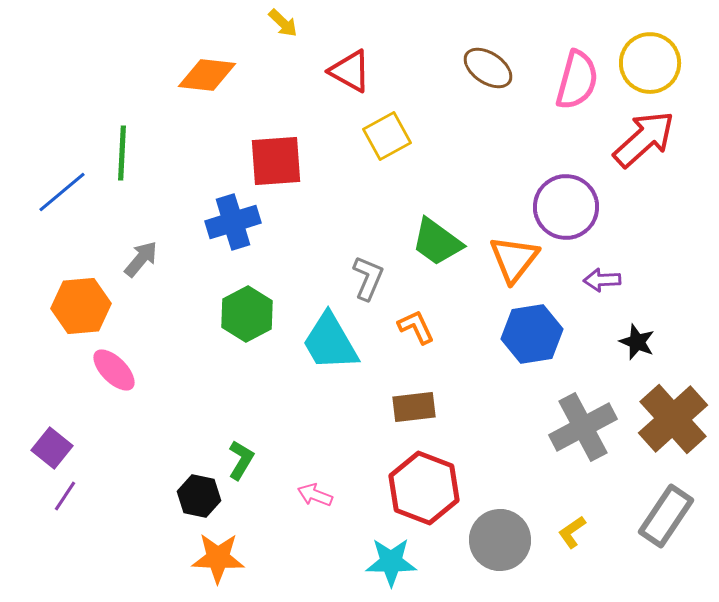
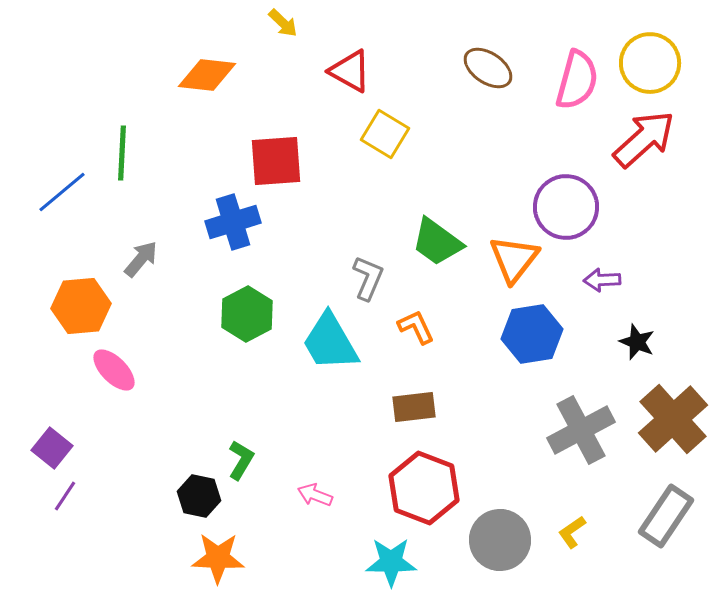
yellow square: moved 2 px left, 2 px up; rotated 30 degrees counterclockwise
gray cross: moved 2 px left, 3 px down
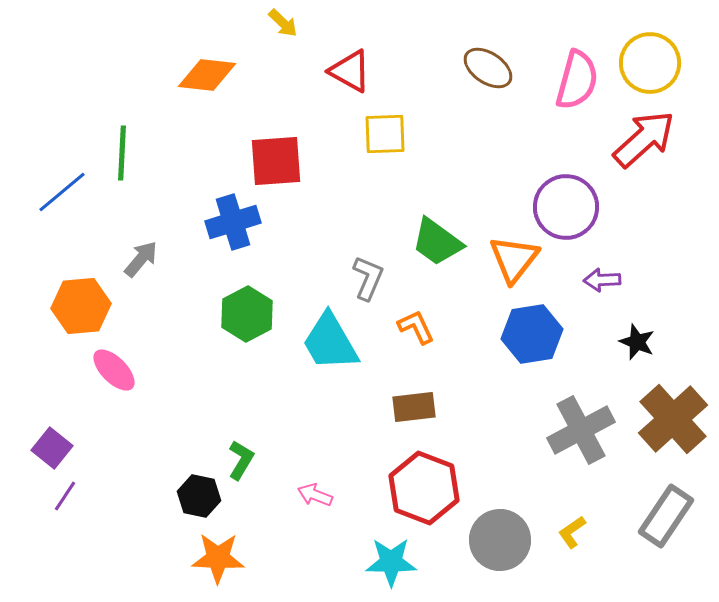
yellow square: rotated 33 degrees counterclockwise
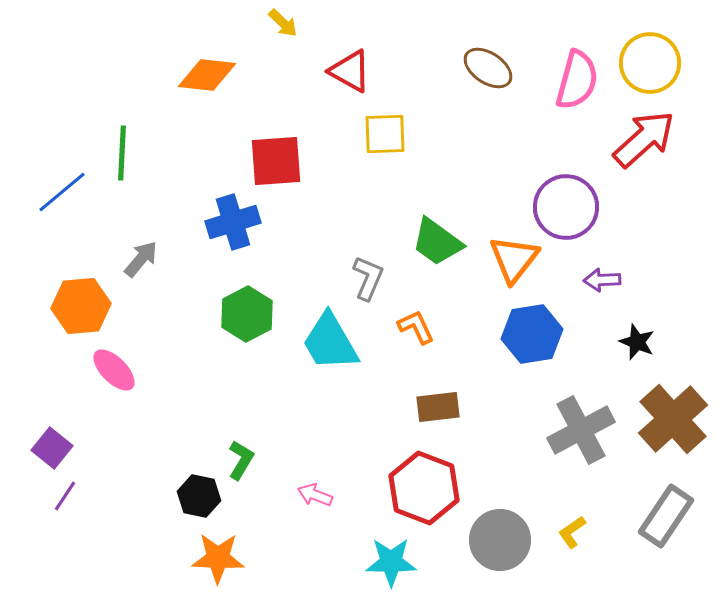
brown rectangle: moved 24 px right
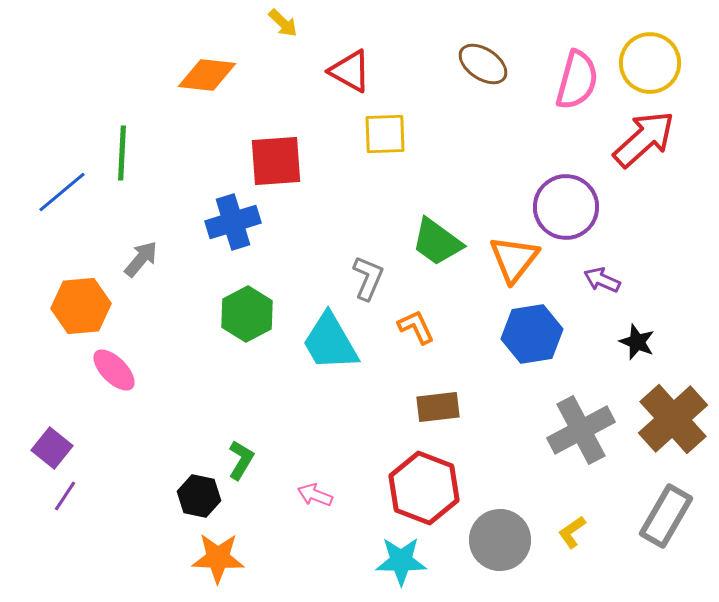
brown ellipse: moved 5 px left, 4 px up
purple arrow: rotated 27 degrees clockwise
gray rectangle: rotated 4 degrees counterclockwise
cyan star: moved 10 px right, 1 px up
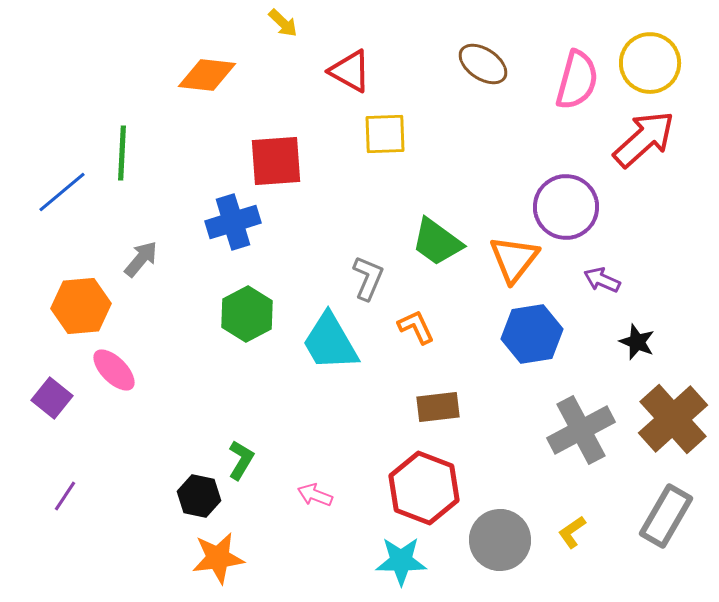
purple square: moved 50 px up
orange star: rotated 10 degrees counterclockwise
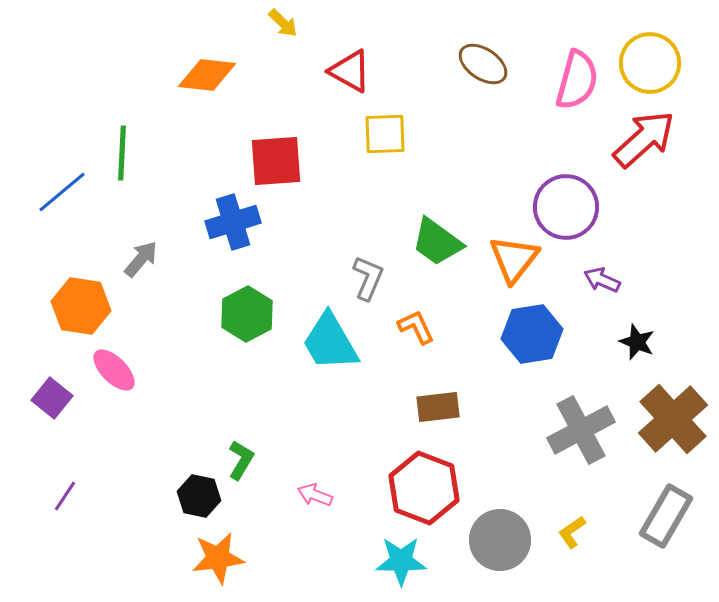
orange hexagon: rotated 14 degrees clockwise
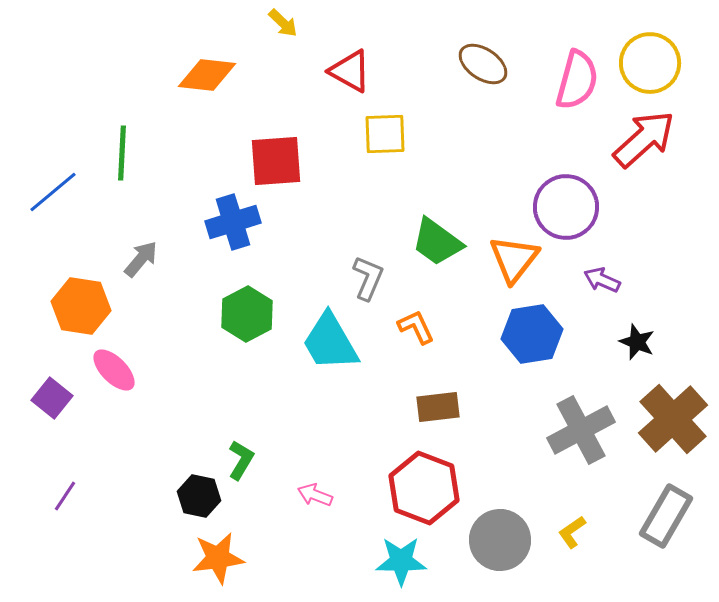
blue line: moved 9 px left
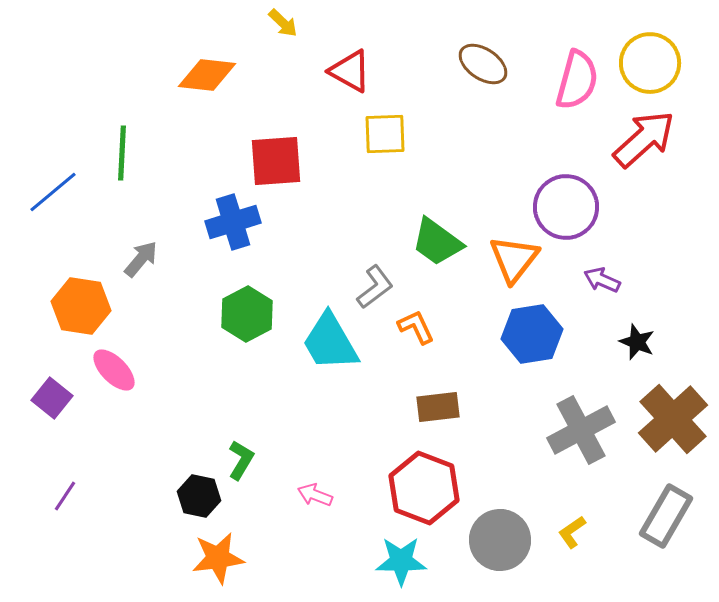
gray L-shape: moved 7 px right, 9 px down; rotated 30 degrees clockwise
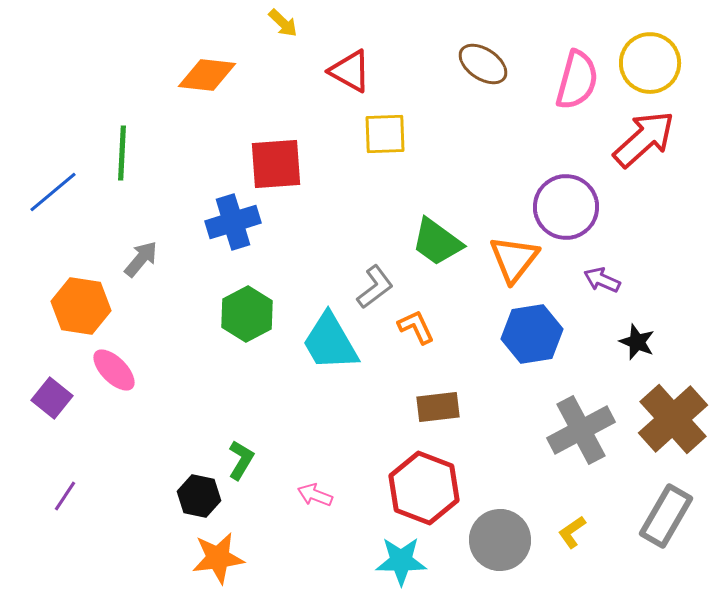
red square: moved 3 px down
